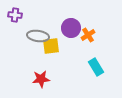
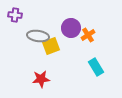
yellow square: rotated 12 degrees counterclockwise
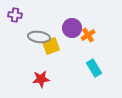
purple circle: moved 1 px right
gray ellipse: moved 1 px right, 1 px down
cyan rectangle: moved 2 px left, 1 px down
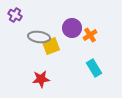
purple cross: rotated 24 degrees clockwise
orange cross: moved 2 px right
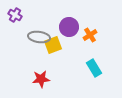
purple circle: moved 3 px left, 1 px up
yellow square: moved 2 px right, 1 px up
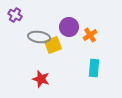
cyan rectangle: rotated 36 degrees clockwise
red star: rotated 24 degrees clockwise
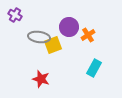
orange cross: moved 2 px left
cyan rectangle: rotated 24 degrees clockwise
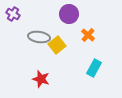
purple cross: moved 2 px left, 1 px up
purple circle: moved 13 px up
orange cross: rotated 16 degrees counterclockwise
yellow square: moved 4 px right; rotated 18 degrees counterclockwise
